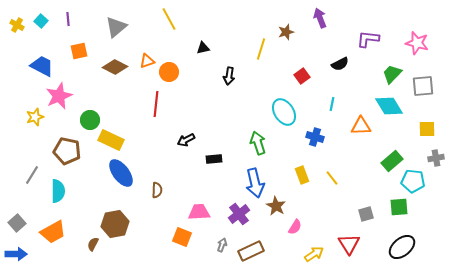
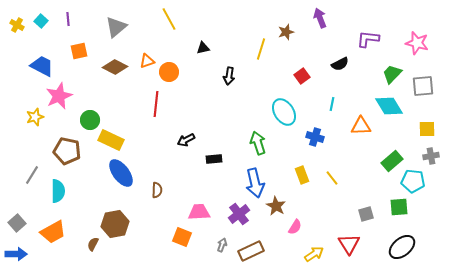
gray cross at (436, 158): moved 5 px left, 2 px up
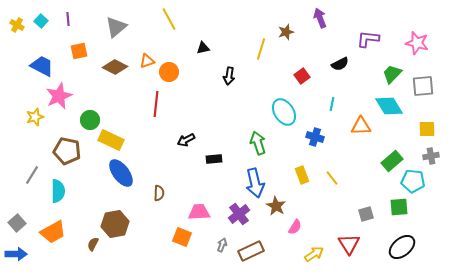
brown semicircle at (157, 190): moved 2 px right, 3 px down
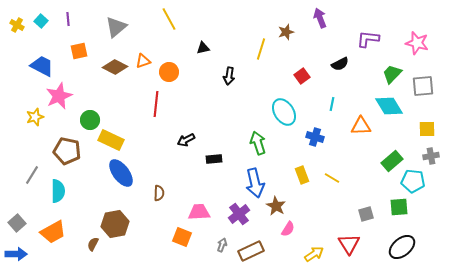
orange triangle at (147, 61): moved 4 px left
yellow line at (332, 178): rotated 21 degrees counterclockwise
pink semicircle at (295, 227): moved 7 px left, 2 px down
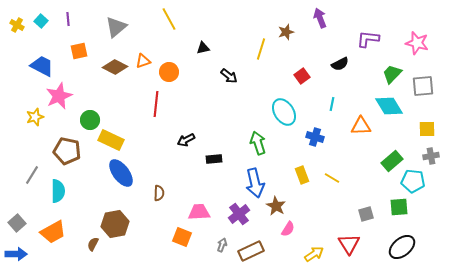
black arrow at (229, 76): rotated 60 degrees counterclockwise
